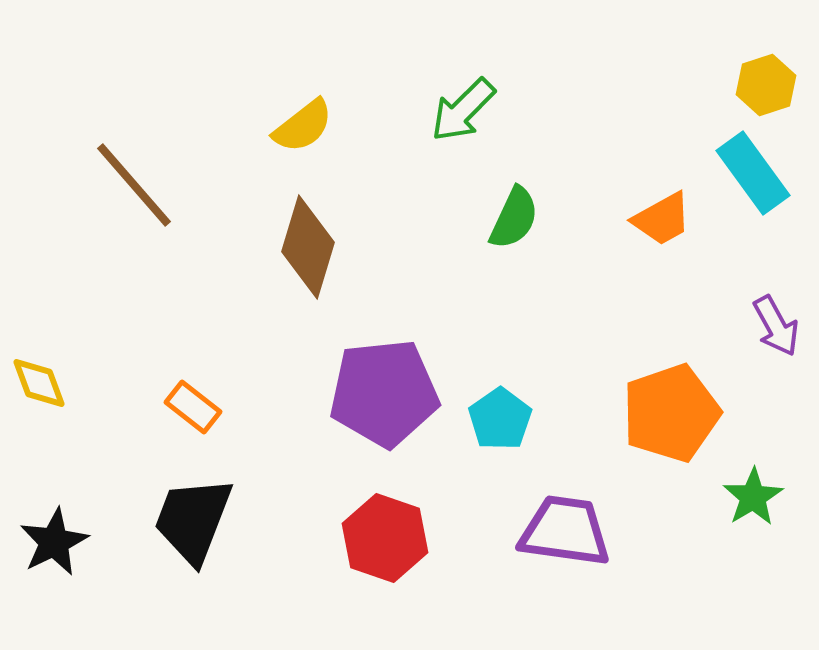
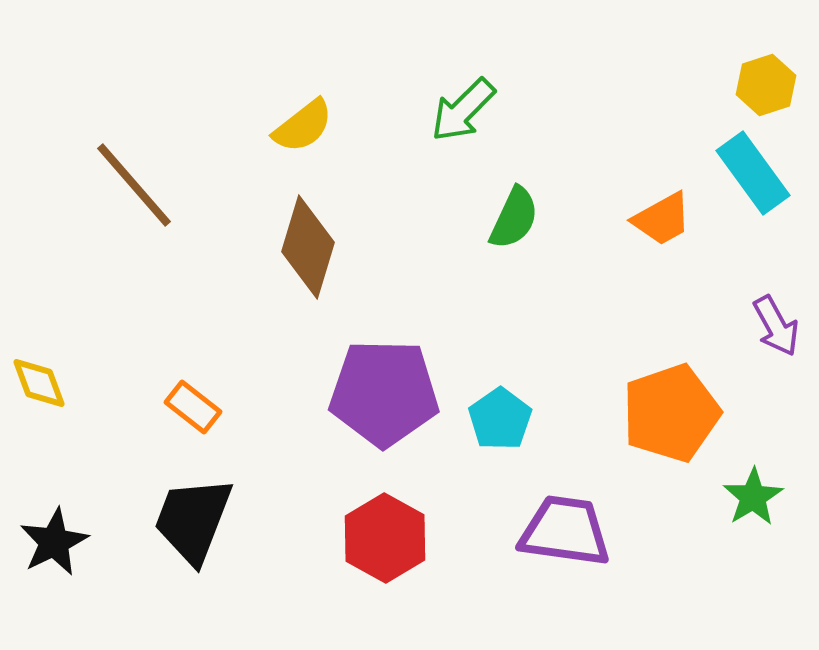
purple pentagon: rotated 7 degrees clockwise
red hexagon: rotated 10 degrees clockwise
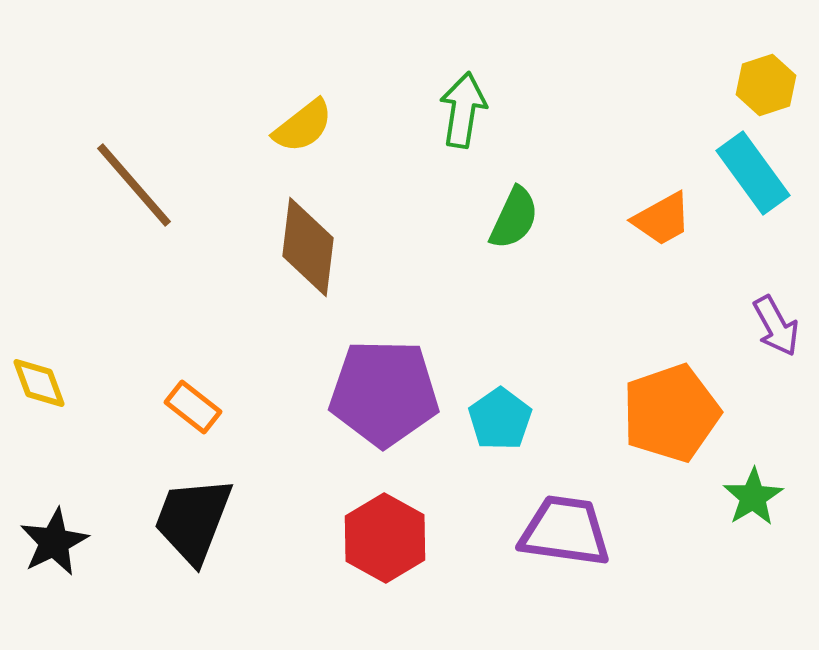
green arrow: rotated 144 degrees clockwise
brown diamond: rotated 10 degrees counterclockwise
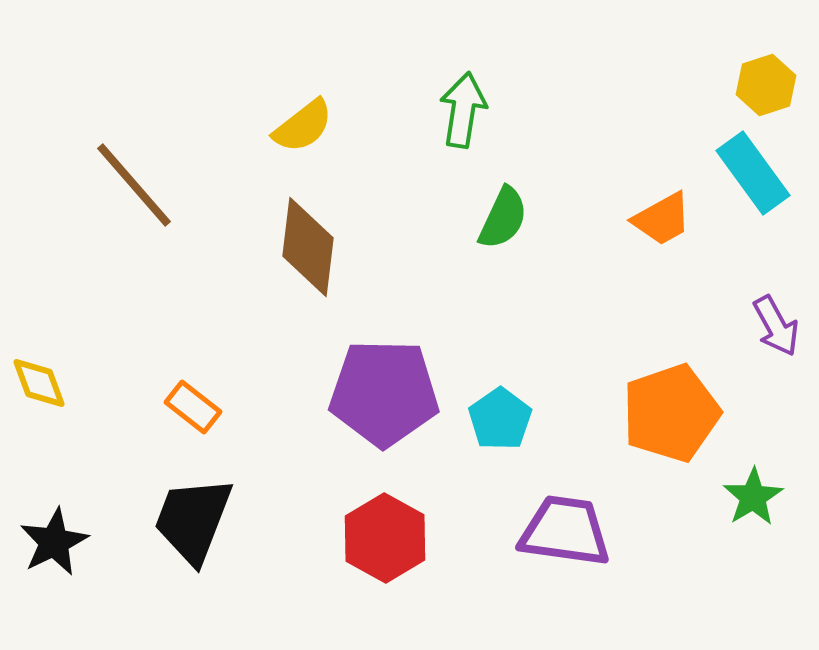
green semicircle: moved 11 px left
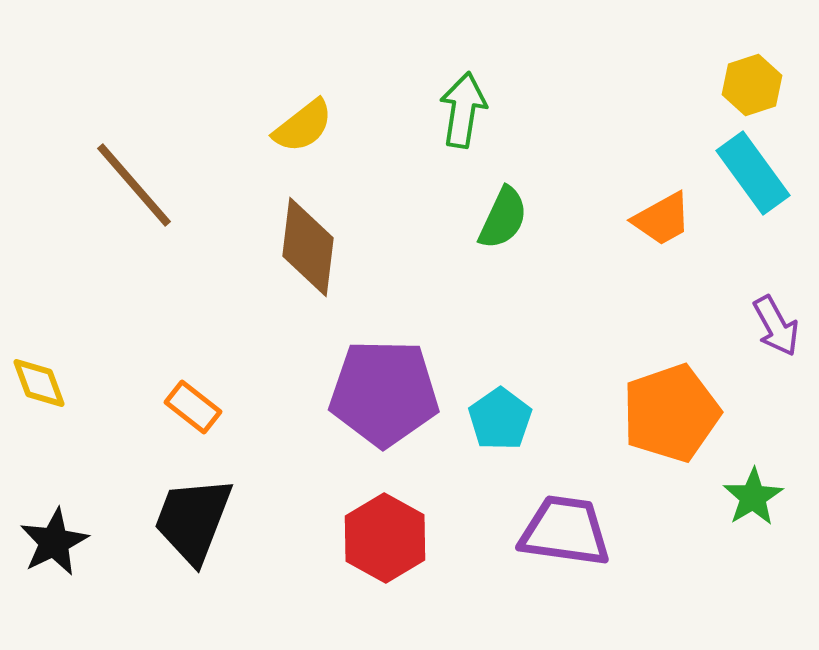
yellow hexagon: moved 14 px left
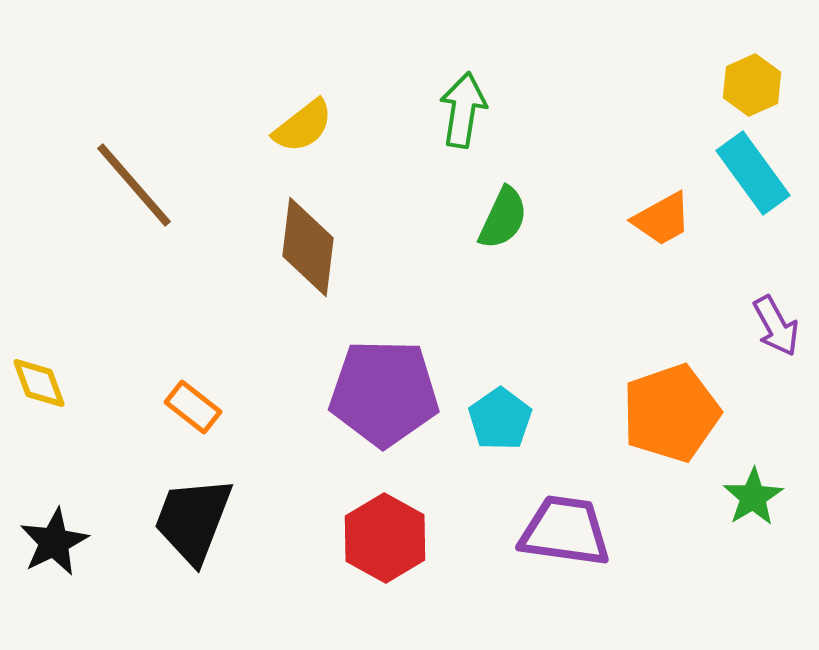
yellow hexagon: rotated 6 degrees counterclockwise
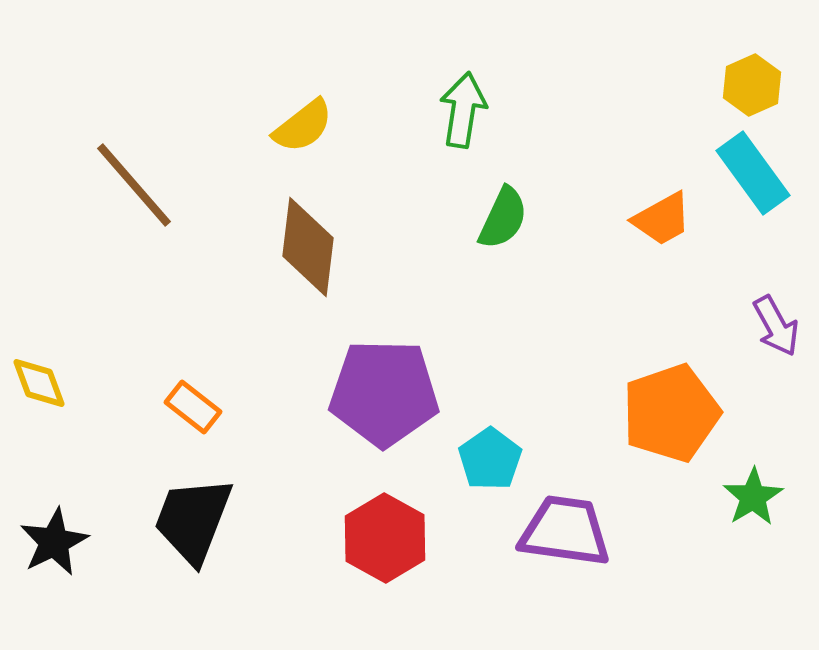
cyan pentagon: moved 10 px left, 40 px down
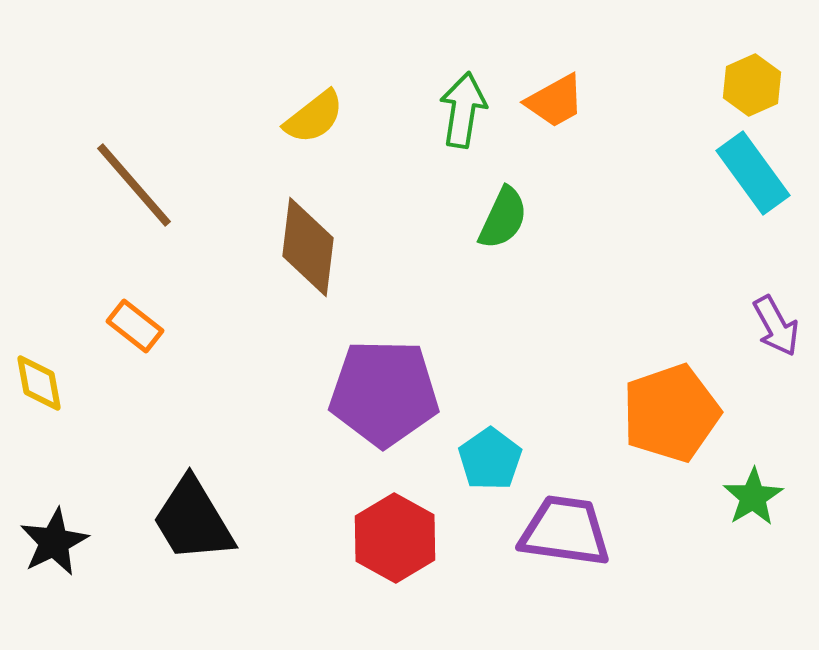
yellow semicircle: moved 11 px right, 9 px up
orange trapezoid: moved 107 px left, 118 px up
yellow diamond: rotated 10 degrees clockwise
orange rectangle: moved 58 px left, 81 px up
black trapezoid: rotated 52 degrees counterclockwise
red hexagon: moved 10 px right
